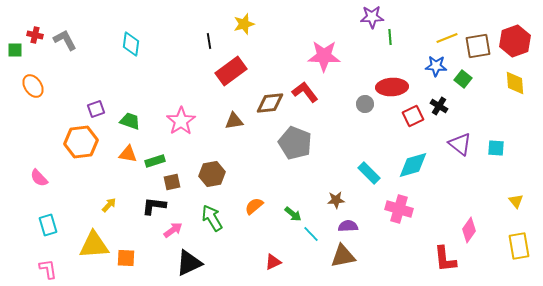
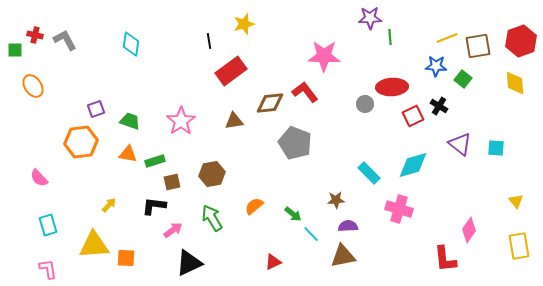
purple star at (372, 17): moved 2 px left, 1 px down
red hexagon at (515, 41): moved 6 px right
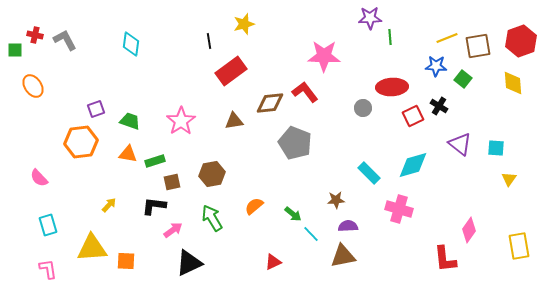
yellow diamond at (515, 83): moved 2 px left
gray circle at (365, 104): moved 2 px left, 4 px down
yellow triangle at (516, 201): moved 7 px left, 22 px up; rotated 14 degrees clockwise
yellow triangle at (94, 245): moved 2 px left, 3 px down
orange square at (126, 258): moved 3 px down
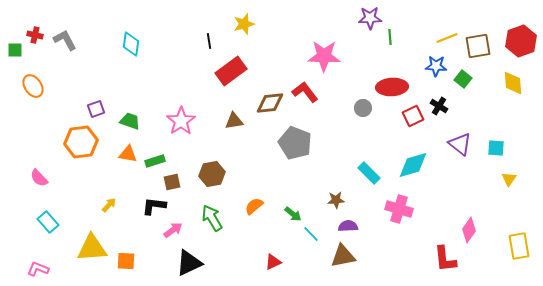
cyan rectangle at (48, 225): moved 3 px up; rotated 25 degrees counterclockwise
pink L-shape at (48, 269): moved 10 px left; rotated 60 degrees counterclockwise
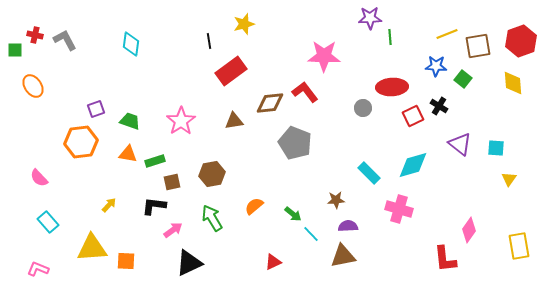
yellow line at (447, 38): moved 4 px up
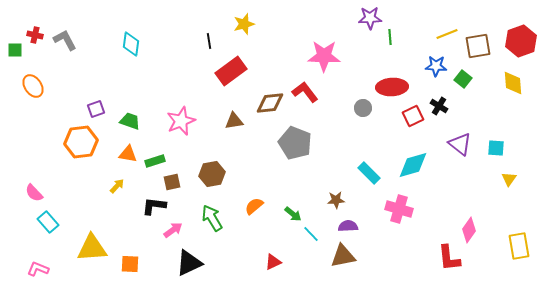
pink star at (181, 121): rotated 12 degrees clockwise
pink semicircle at (39, 178): moved 5 px left, 15 px down
yellow arrow at (109, 205): moved 8 px right, 19 px up
red L-shape at (445, 259): moved 4 px right, 1 px up
orange square at (126, 261): moved 4 px right, 3 px down
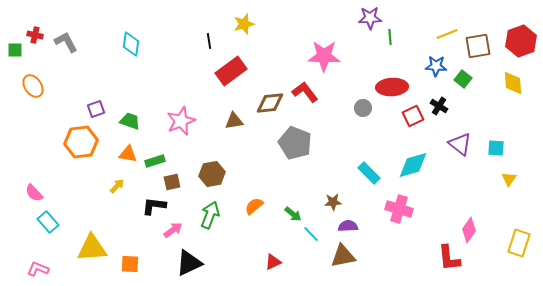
gray L-shape at (65, 40): moved 1 px right, 2 px down
brown star at (336, 200): moved 3 px left, 2 px down
green arrow at (212, 218): moved 2 px left, 3 px up; rotated 52 degrees clockwise
yellow rectangle at (519, 246): moved 3 px up; rotated 28 degrees clockwise
